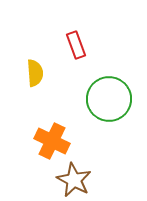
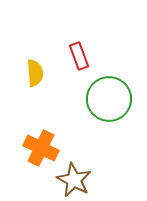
red rectangle: moved 3 px right, 11 px down
orange cross: moved 11 px left, 7 px down
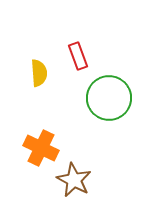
red rectangle: moved 1 px left
yellow semicircle: moved 4 px right
green circle: moved 1 px up
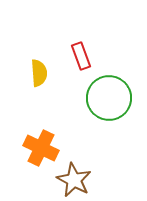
red rectangle: moved 3 px right
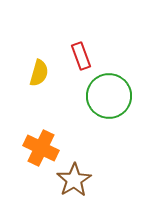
yellow semicircle: rotated 20 degrees clockwise
green circle: moved 2 px up
brown star: rotated 12 degrees clockwise
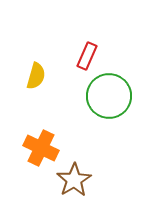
red rectangle: moved 6 px right; rotated 44 degrees clockwise
yellow semicircle: moved 3 px left, 3 px down
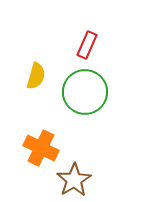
red rectangle: moved 11 px up
green circle: moved 24 px left, 4 px up
